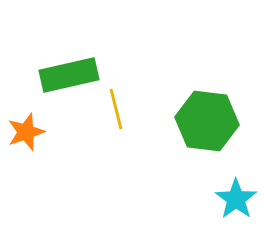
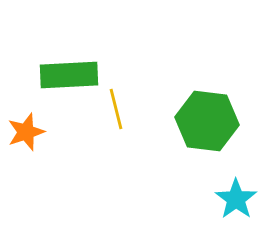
green rectangle: rotated 10 degrees clockwise
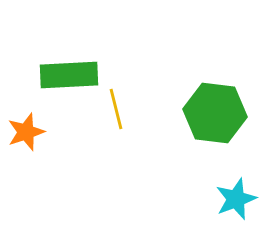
green hexagon: moved 8 px right, 8 px up
cyan star: rotated 15 degrees clockwise
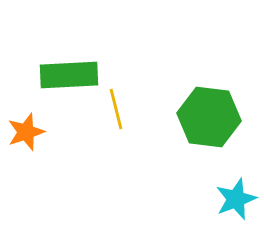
green hexagon: moved 6 px left, 4 px down
